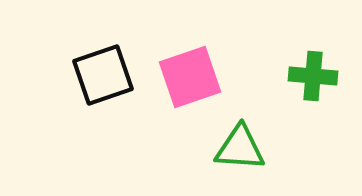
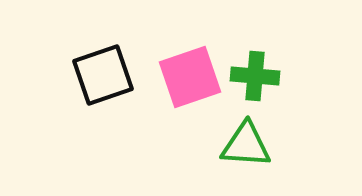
green cross: moved 58 px left
green triangle: moved 6 px right, 3 px up
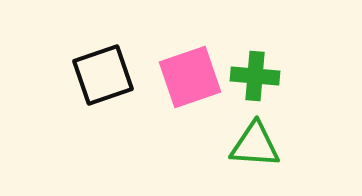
green triangle: moved 9 px right
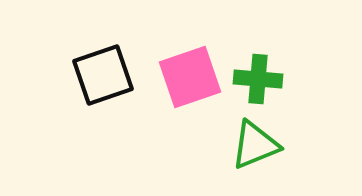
green cross: moved 3 px right, 3 px down
green triangle: rotated 26 degrees counterclockwise
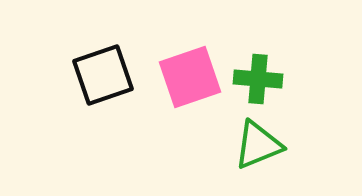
green triangle: moved 3 px right
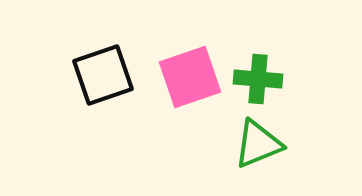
green triangle: moved 1 px up
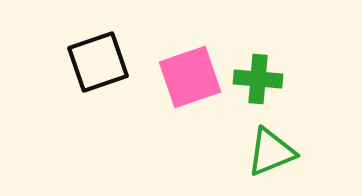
black square: moved 5 px left, 13 px up
green triangle: moved 13 px right, 8 px down
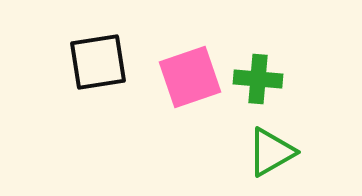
black square: rotated 10 degrees clockwise
green triangle: rotated 8 degrees counterclockwise
